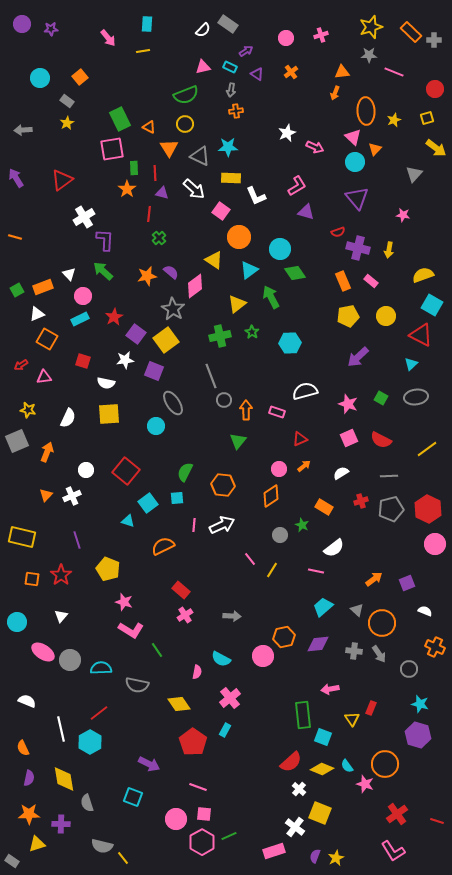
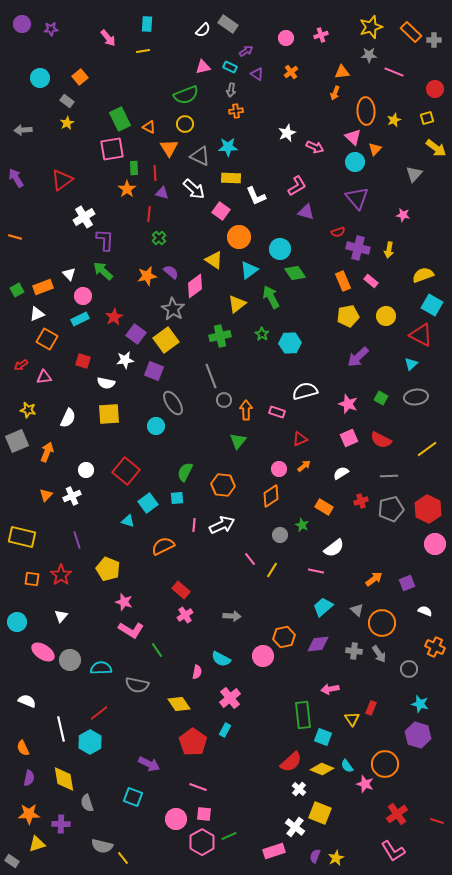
green star at (252, 332): moved 10 px right, 2 px down
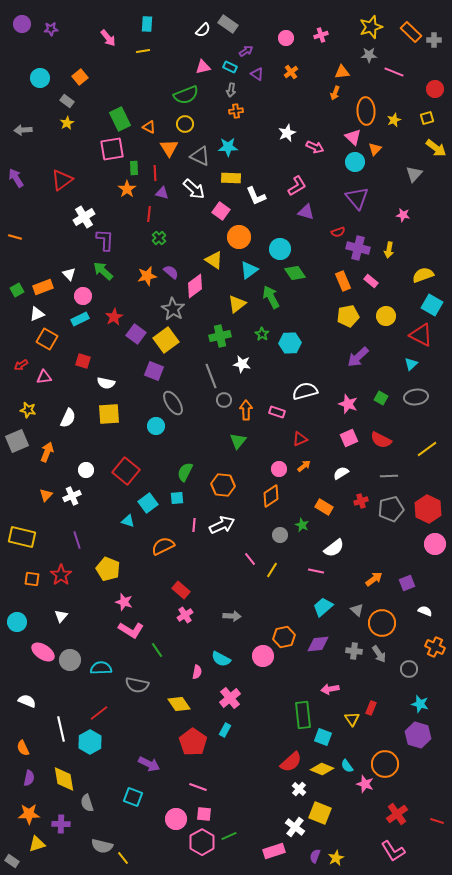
white star at (125, 360): moved 117 px right, 4 px down; rotated 18 degrees clockwise
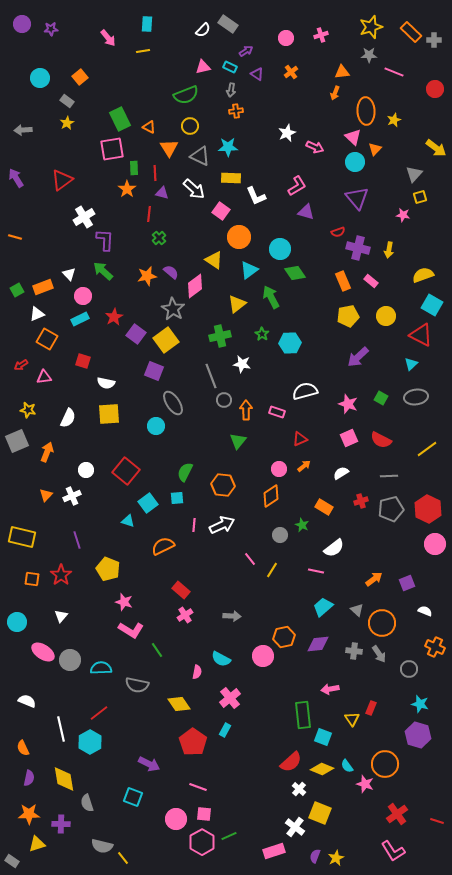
yellow square at (427, 118): moved 7 px left, 79 px down
yellow circle at (185, 124): moved 5 px right, 2 px down
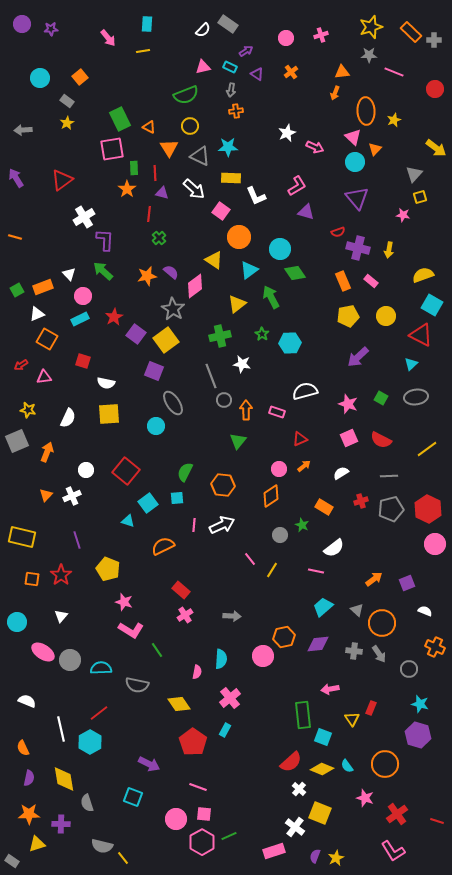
cyan semicircle at (221, 659): rotated 114 degrees counterclockwise
pink star at (365, 784): moved 14 px down
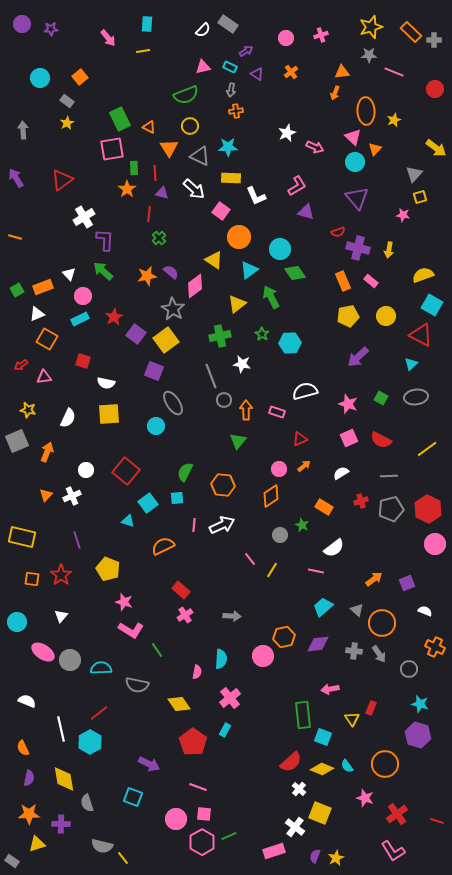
gray arrow at (23, 130): rotated 90 degrees clockwise
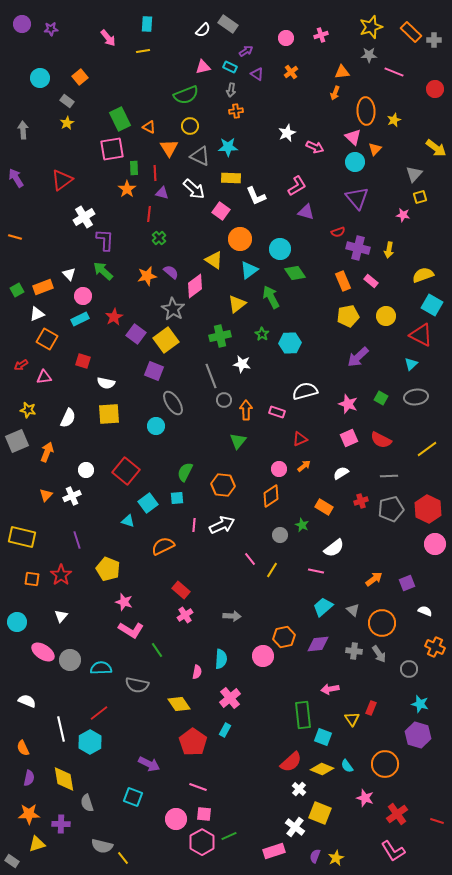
orange circle at (239, 237): moved 1 px right, 2 px down
gray triangle at (357, 610): moved 4 px left
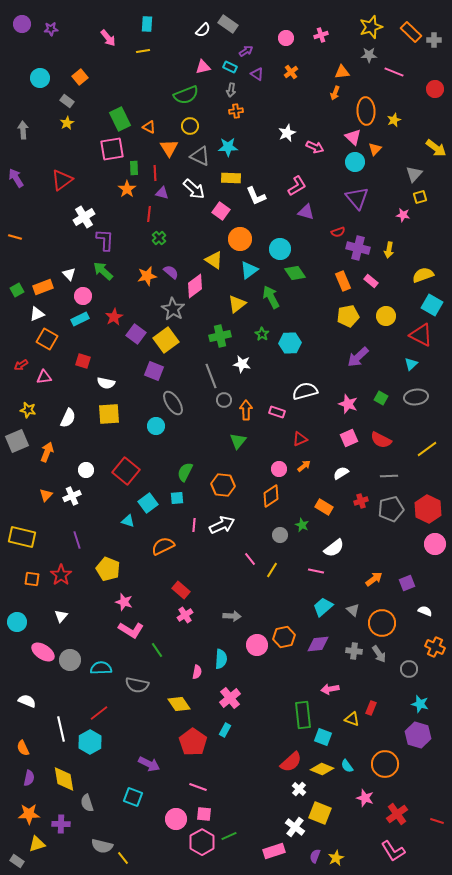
pink circle at (263, 656): moved 6 px left, 11 px up
yellow triangle at (352, 719): rotated 35 degrees counterclockwise
gray rectangle at (12, 861): moved 5 px right
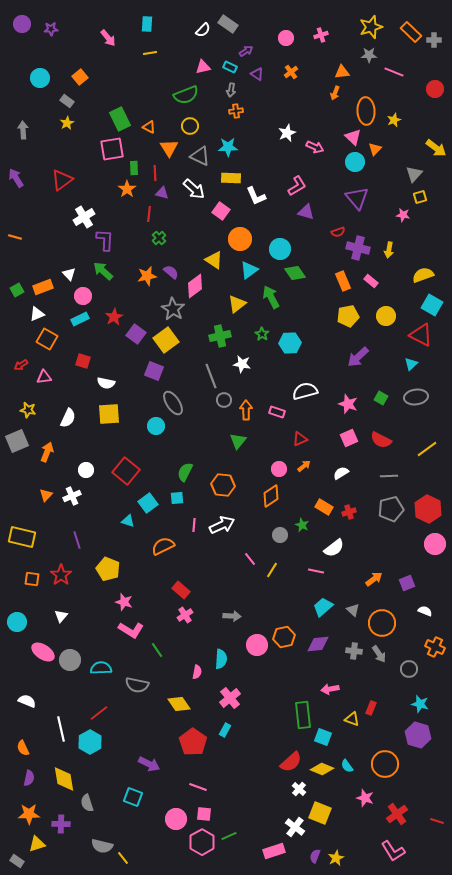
yellow line at (143, 51): moved 7 px right, 2 px down
red cross at (361, 501): moved 12 px left, 11 px down
